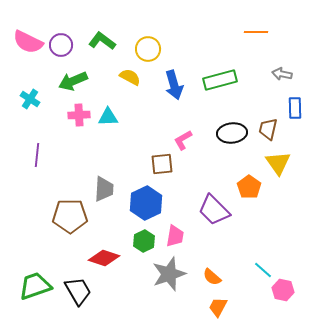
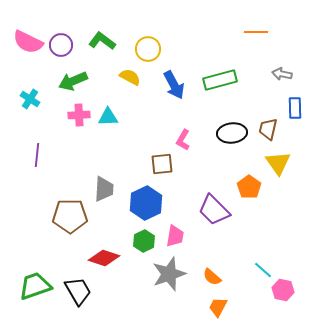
blue arrow: rotated 12 degrees counterclockwise
pink L-shape: rotated 30 degrees counterclockwise
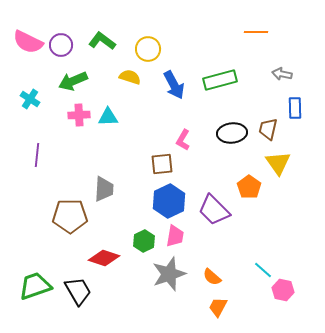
yellow semicircle: rotated 10 degrees counterclockwise
blue hexagon: moved 23 px right, 2 px up
